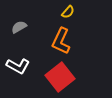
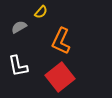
yellow semicircle: moved 27 px left
white L-shape: rotated 50 degrees clockwise
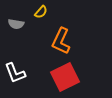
gray semicircle: moved 3 px left, 3 px up; rotated 140 degrees counterclockwise
white L-shape: moved 3 px left, 7 px down; rotated 10 degrees counterclockwise
red square: moved 5 px right; rotated 12 degrees clockwise
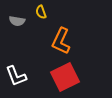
yellow semicircle: rotated 120 degrees clockwise
gray semicircle: moved 1 px right, 3 px up
white L-shape: moved 1 px right, 3 px down
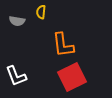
yellow semicircle: rotated 24 degrees clockwise
orange L-shape: moved 2 px right, 4 px down; rotated 32 degrees counterclockwise
red square: moved 7 px right
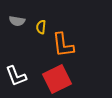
yellow semicircle: moved 15 px down
red square: moved 15 px left, 2 px down
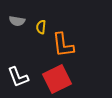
white L-shape: moved 2 px right, 1 px down
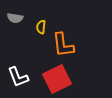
gray semicircle: moved 2 px left, 3 px up
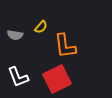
gray semicircle: moved 17 px down
yellow semicircle: rotated 144 degrees counterclockwise
orange L-shape: moved 2 px right, 1 px down
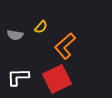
orange L-shape: rotated 56 degrees clockwise
white L-shape: rotated 110 degrees clockwise
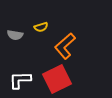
yellow semicircle: rotated 32 degrees clockwise
white L-shape: moved 2 px right, 3 px down
